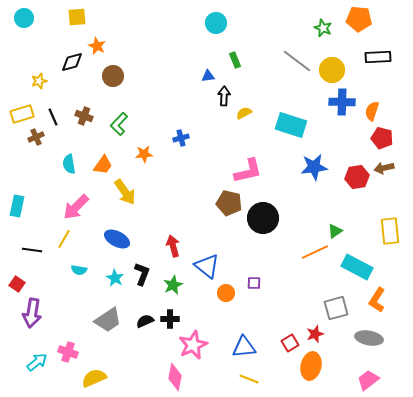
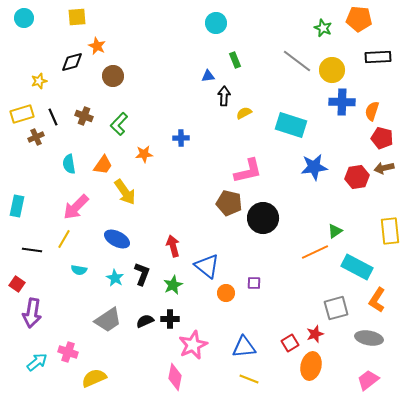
blue cross at (181, 138): rotated 14 degrees clockwise
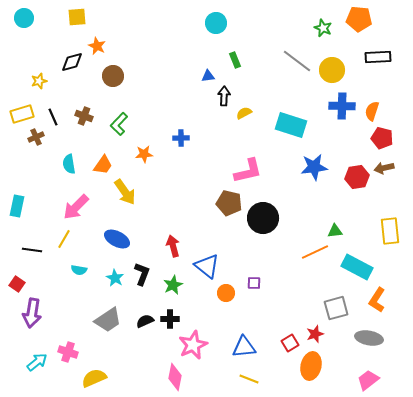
blue cross at (342, 102): moved 4 px down
green triangle at (335, 231): rotated 28 degrees clockwise
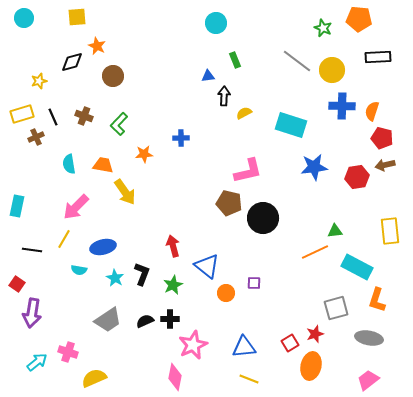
orange trapezoid at (103, 165): rotated 115 degrees counterclockwise
brown arrow at (384, 168): moved 1 px right, 3 px up
blue ellipse at (117, 239): moved 14 px left, 8 px down; rotated 40 degrees counterclockwise
orange L-shape at (377, 300): rotated 15 degrees counterclockwise
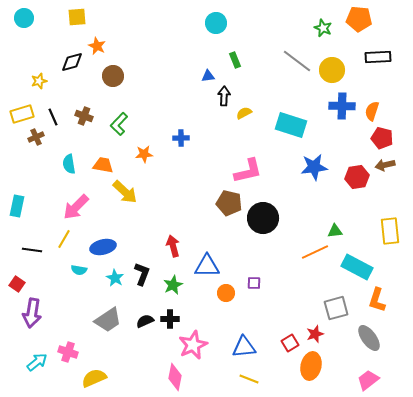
yellow arrow at (125, 192): rotated 12 degrees counterclockwise
blue triangle at (207, 266): rotated 40 degrees counterclockwise
gray ellipse at (369, 338): rotated 44 degrees clockwise
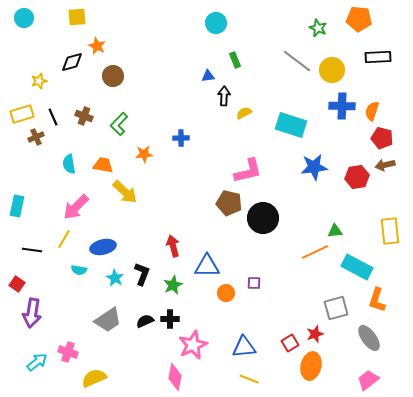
green star at (323, 28): moved 5 px left
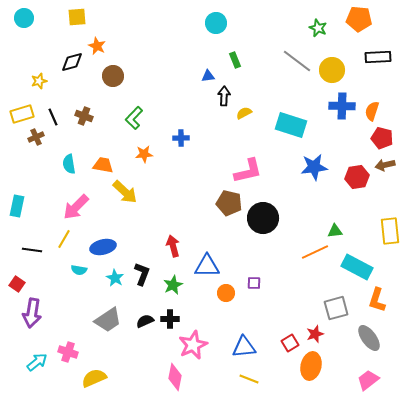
green L-shape at (119, 124): moved 15 px right, 6 px up
